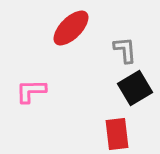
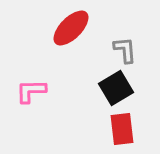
black square: moved 19 px left
red rectangle: moved 5 px right, 5 px up
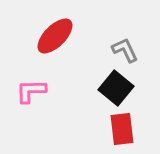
red ellipse: moved 16 px left, 8 px down
gray L-shape: rotated 20 degrees counterclockwise
black square: rotated 20 degrees counterclockwise
